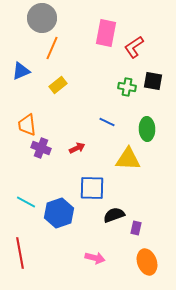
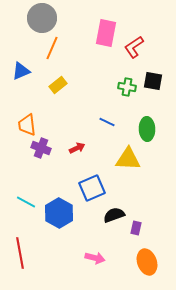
blue square: rotated 24 degrees counterclockwise
blue hexagon: rotated 12 degrees counterclockwise
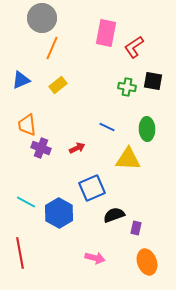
blue triangle: moved 9 px down
blue line: moved 5 px down
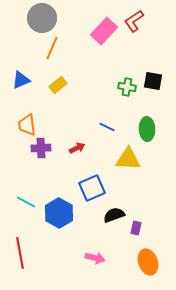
pink rectangle: moved 2 px left, 2 px up; rotated 32 degrees clockwise
red L-shape: moved 26 px up
purple cross: rotated 24 degrees counterclockwise
orange ellipse: moved 1 px right
